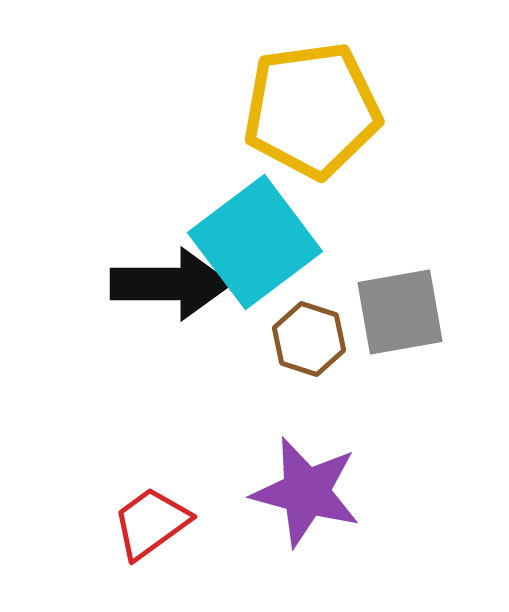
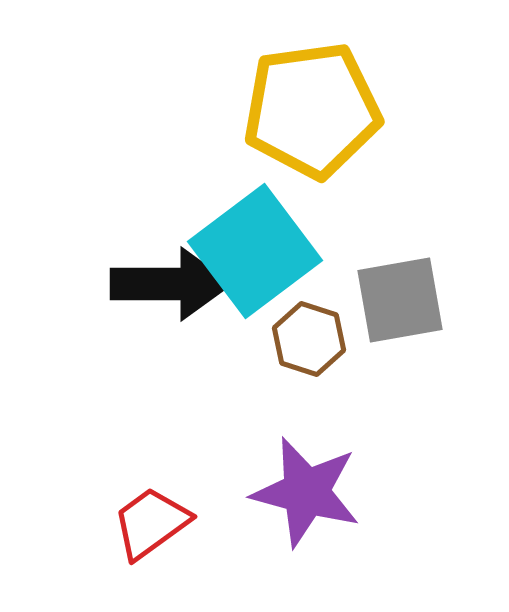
cyan square: moved 9 px down
gray square: moved 12 px up
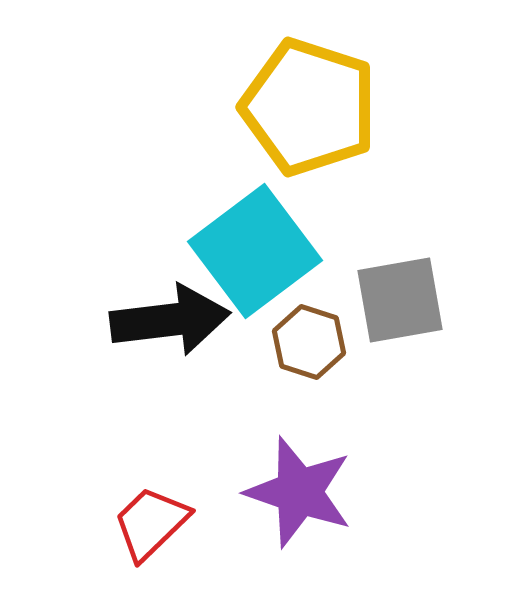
yellow pentagon: moved 3 px left, 3 px up; rotated 26 degrees clockwise
black arrow: moved 36 px down; rotated 7 degrees counterclockwise
brown hexagon: moved 3 px down
purple star: moved 7 px left; rotated 4 degrees clockwise
red trapezoid: rotated 8 degrees counterclockwise
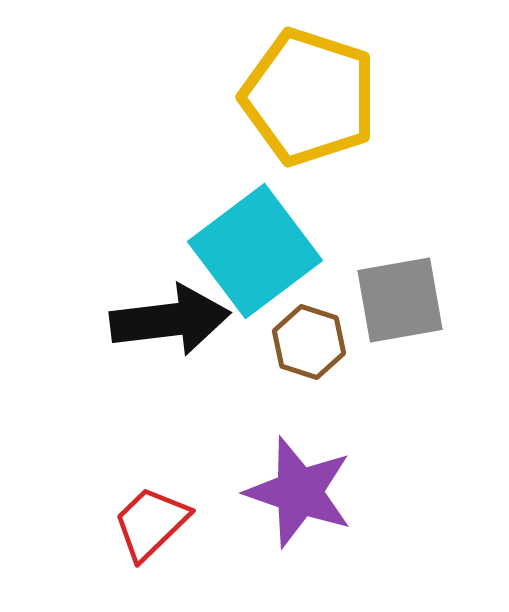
yellow pentagon: moved 10 px up
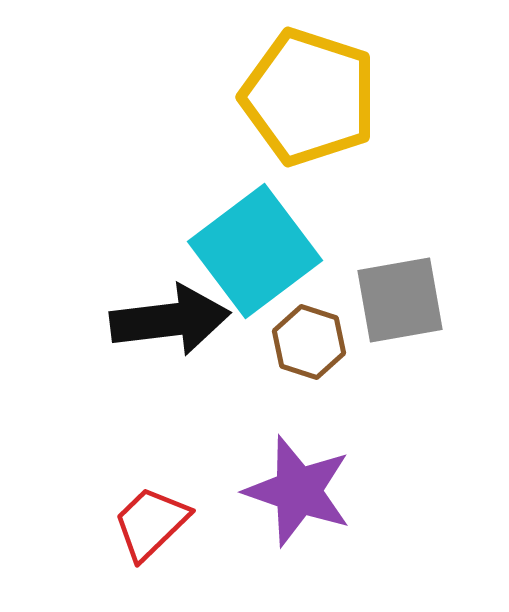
purple star: moved 1 px left, 1 px up
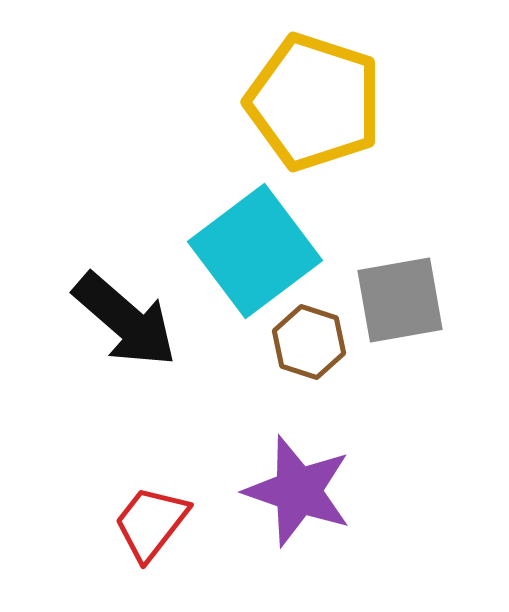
yellow pentagon: moved 5 px right, 5 px down
black arrow: moved 45 px left; rotated 48 degrees clockwise
red trapezoid: rotated 8 degrees counterclockwise
